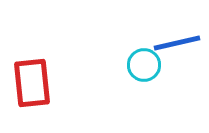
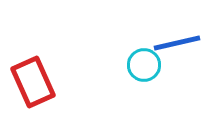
red rectangle: moved 1 px right, 1 px up; rotated 18 degrees counterclockwise
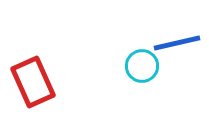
cyan circle: moved 2 px left, 1 px down
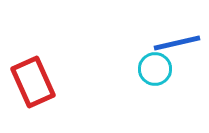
cyan circle: moved 13 px right, 3 px down
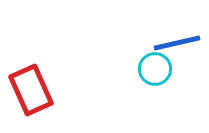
red rectangle: moved 2 px left, 8 px down
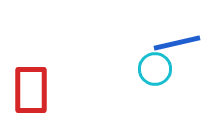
red rectangle: rotated 24 degrees clockwise
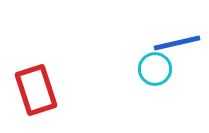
red rectangle: moved 5 px right; rotated 18 degrees counterclockwise
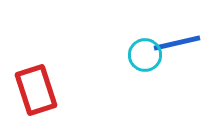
cyan circle: moved 10 px left, 14 px up
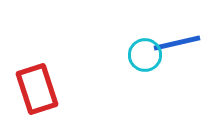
red rectangle: moved 1 px right, 1 px up
